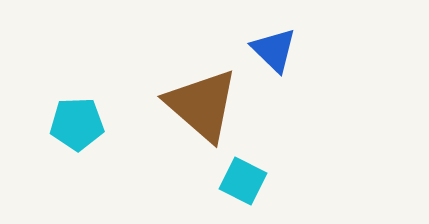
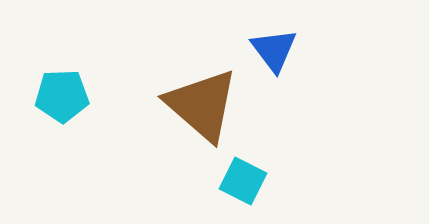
blue triangle: rotated 9 degrees clockwise
cyan pentagon: moved 15 px left, 28 px up
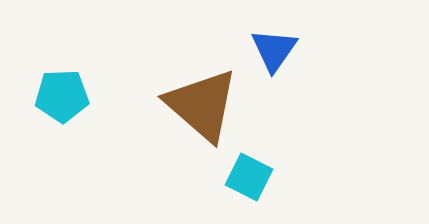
blue triangle: rotated 12 degrees clockwise
cyan square: moved 6 px right, 4 px up
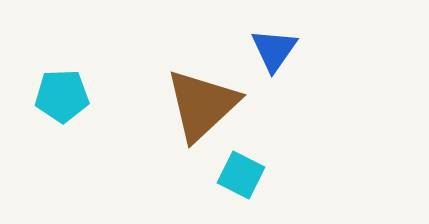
brown triangle: rotated 36 degrees clockwise
cyan square: moved 8 px left, 2 px up
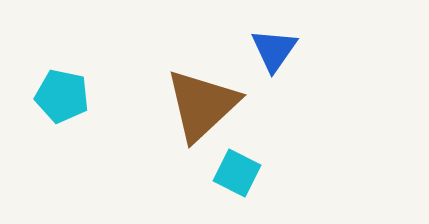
cyan pentagon: rotated 14 degrees clockwise
cyan square: moved 4 px left, 2 px up
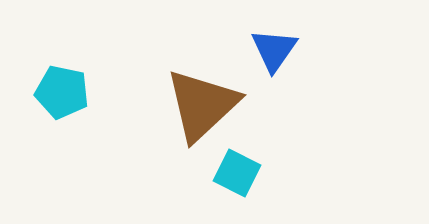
cyan pentagon: moved 4 px up
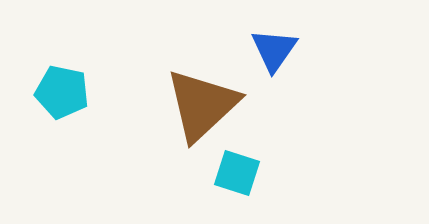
cyan square: rotated 9 degrees counterclockwise
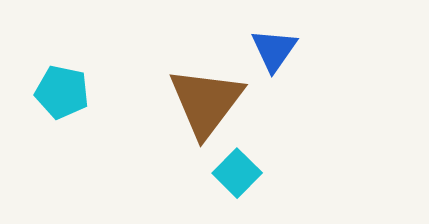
brown triangle: moved 4 px right, 3 px up; rotated 10 degrees counterclockwise
cyan square: rotated 27 degrees clockwise
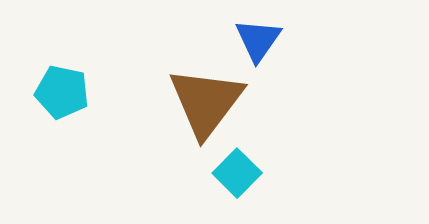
blue triangle: moved 16 px left, 10 px up
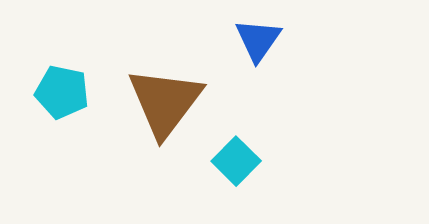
brown triangle: moved 41 px left
cyan square: moved 1 px left, 12 px up
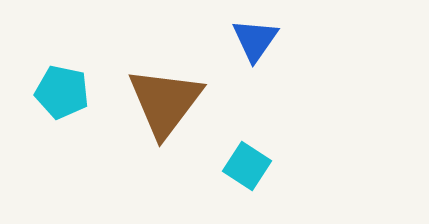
blue triangle: moved 3 px left
cyan square: moved 11 px right, 5 px down; rotated 12 degrees counterclockwise
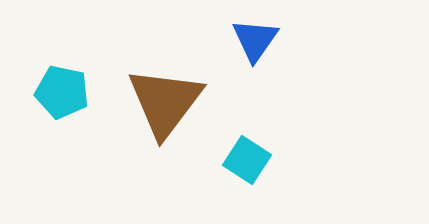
cyan square: moved 6 px up
